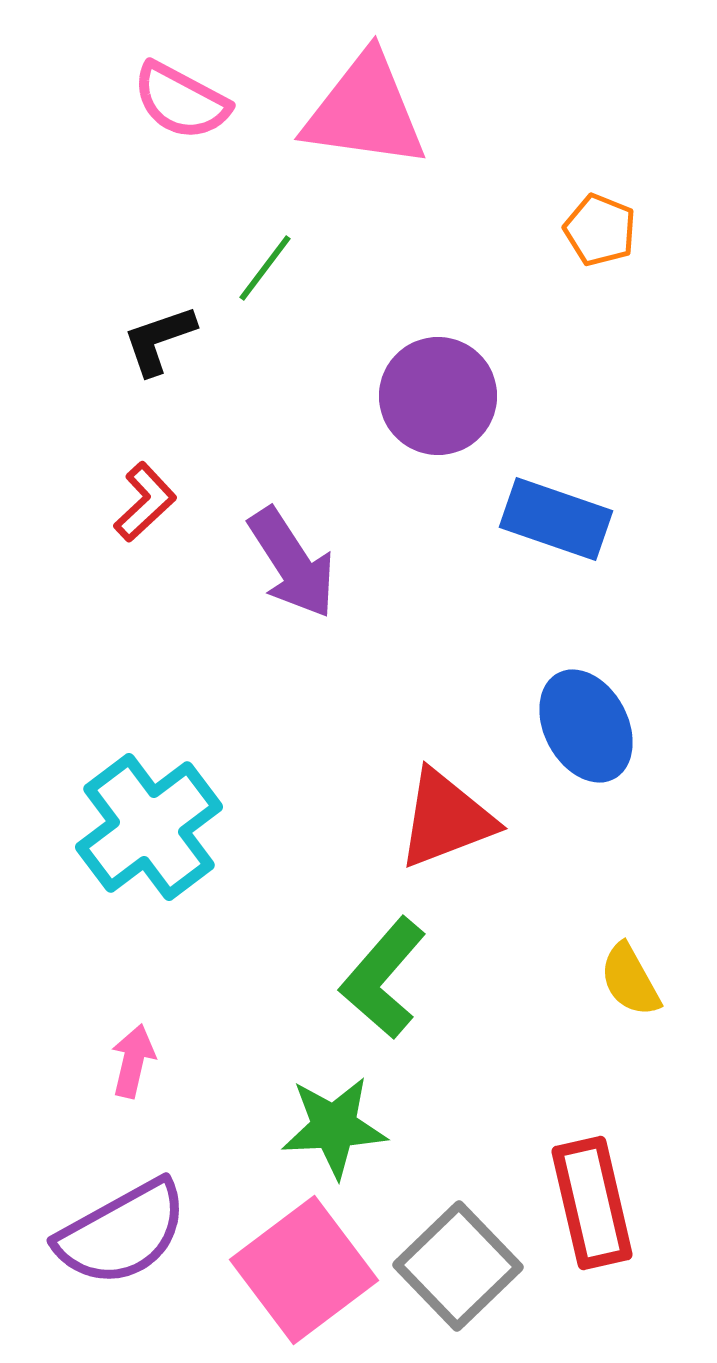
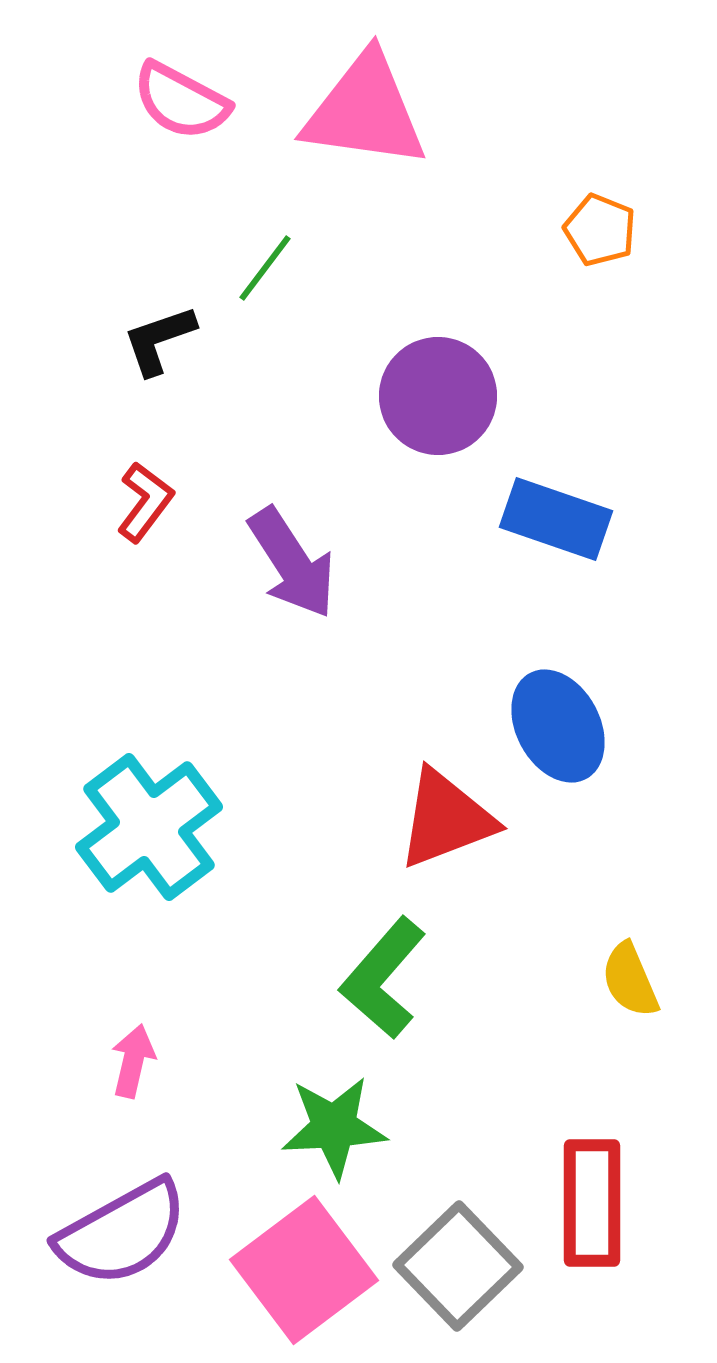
red L-shape: rotated 10 degrees counterclockwise
blue ellipse: moved 28 px left
yellow semicircle: rotated 6 degrees clockwise
red rectangle: rotated 13 degrees clockwise
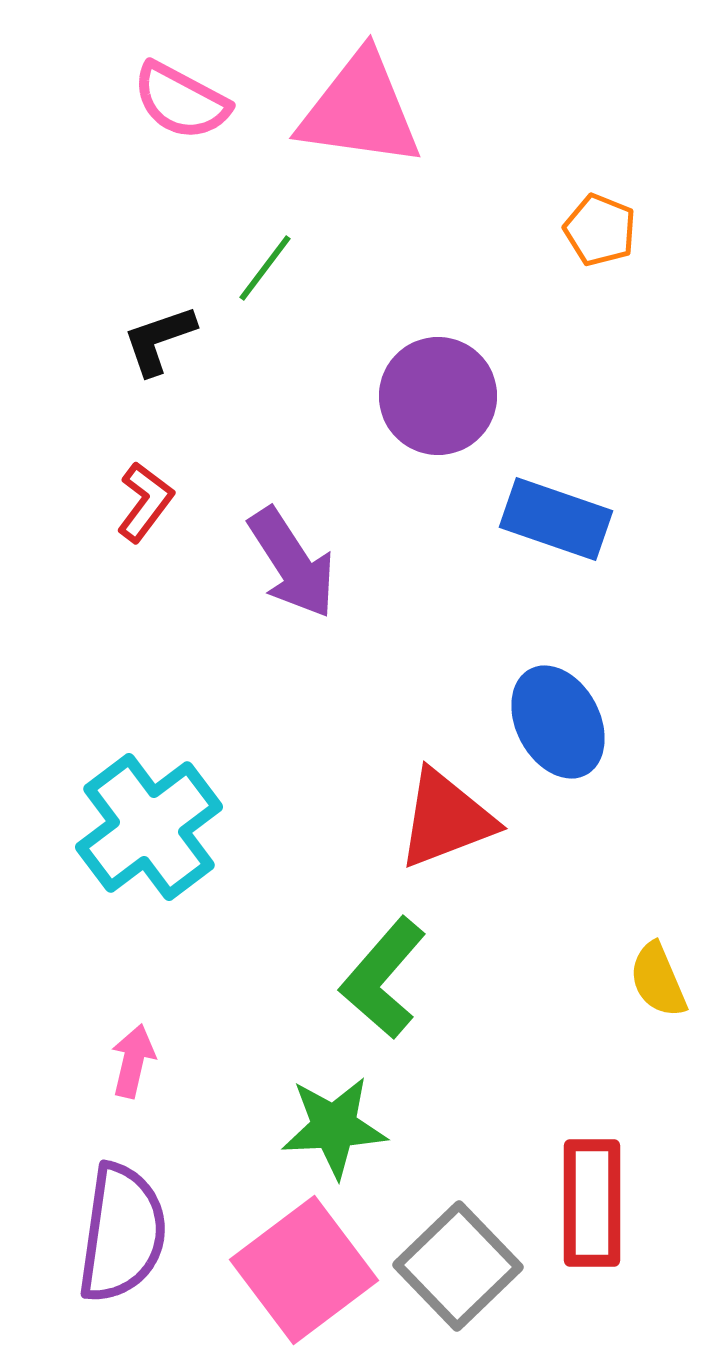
pink triangle: moved 5 px left, 1 px up
blue ellipse: moved 4 px up
yellow semicircle: moved 28 px right
purple semicircle: rotated 53 degrees counterclockwise
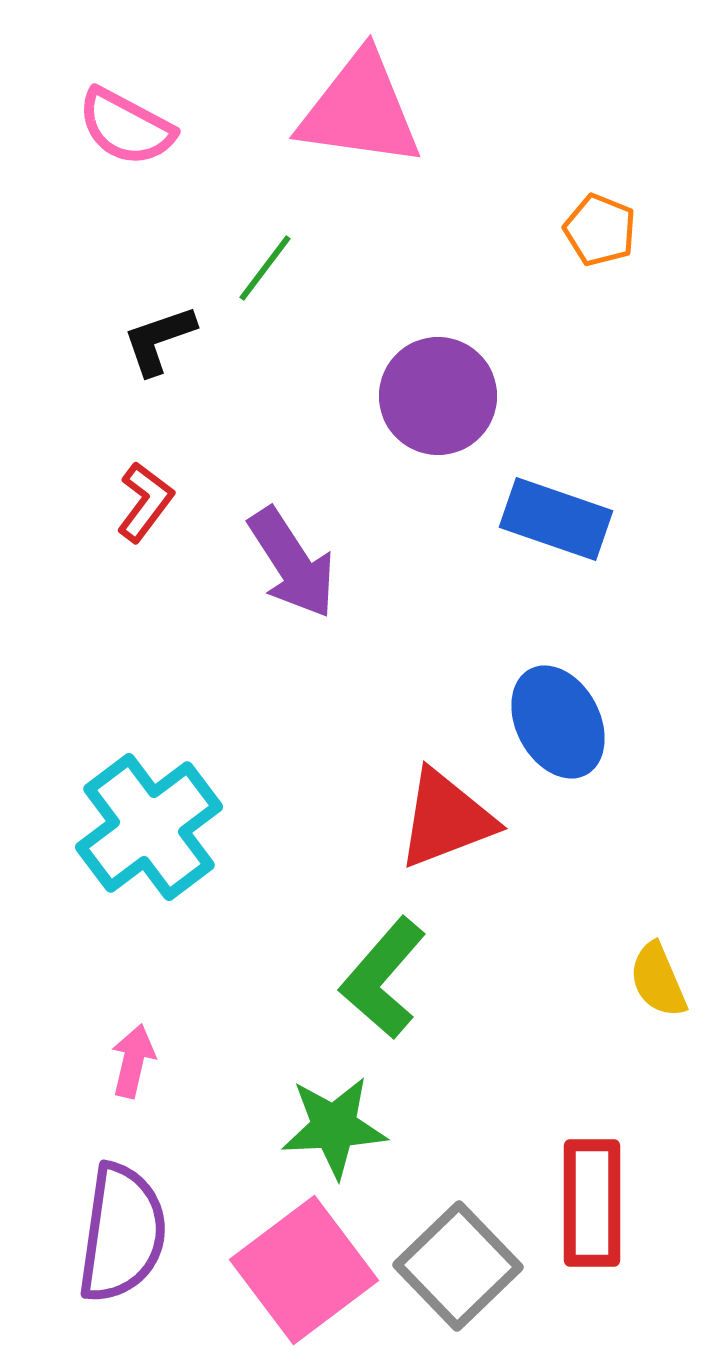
pink semicircle: moved 55 px left, 26 px down
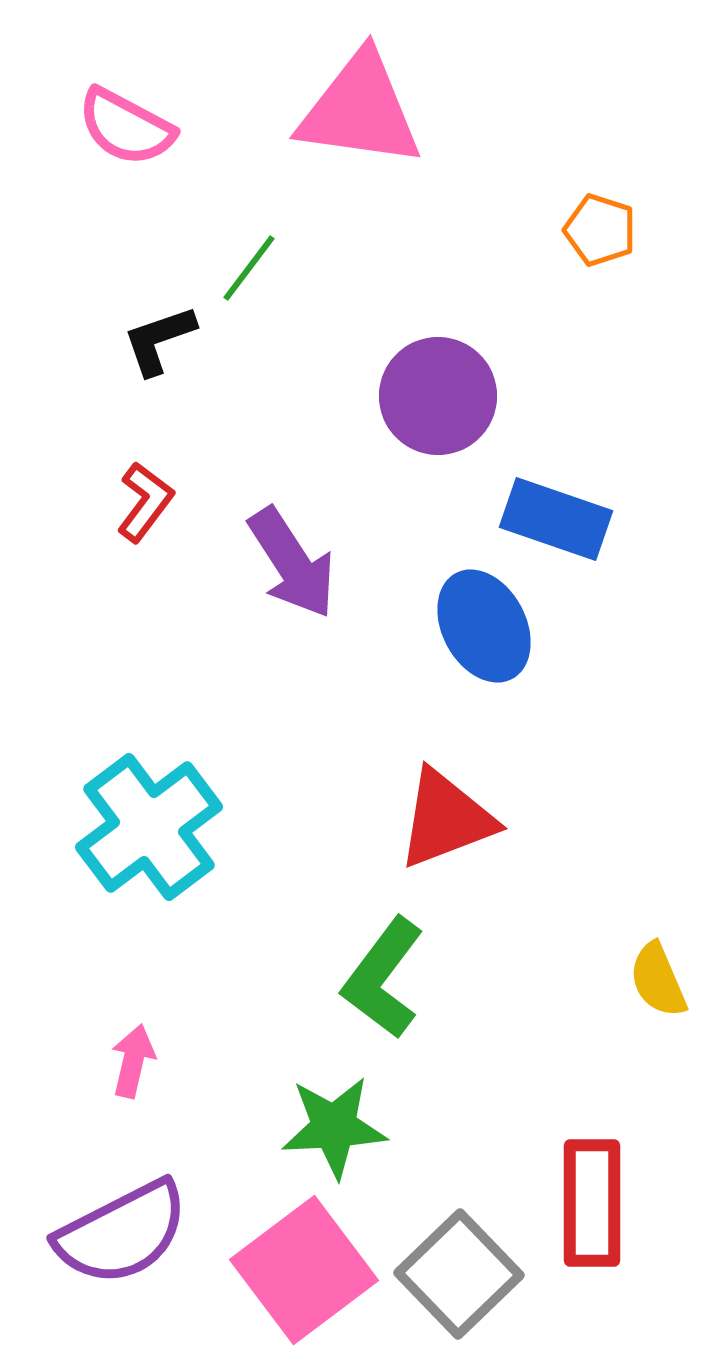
orange pentagon: rotated 4 degrees counterclockwise
green line: moved 16 px left
blue ellipse: moved 74 px left, 96 px up
green L-shape: rotated 4 degrees counterclockwise
purple semicircle: rotated 55 degrees clockwise
gray square: moved 1 px right, 8 px down
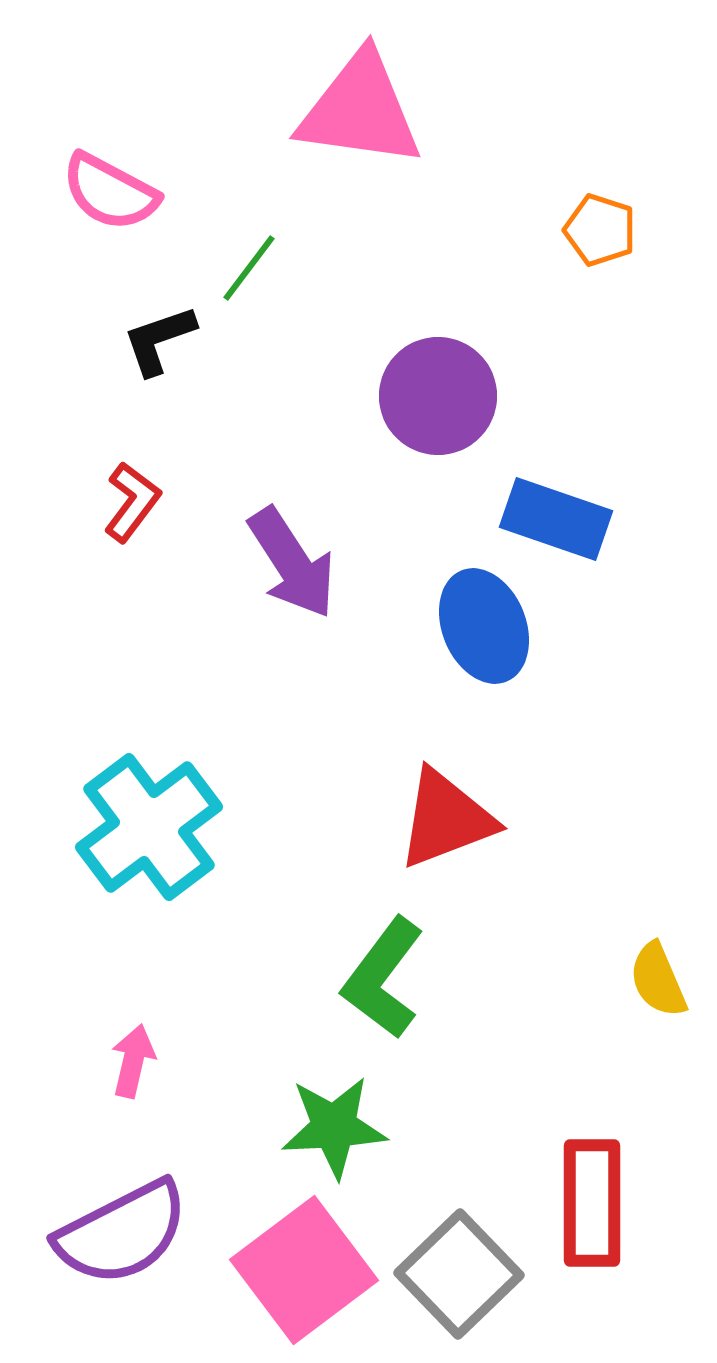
pink semicircle: moved 16 px left, 65 px down
red L-shape: moved 13 px left
blue ellipse: rotated 6 degrees clockwise
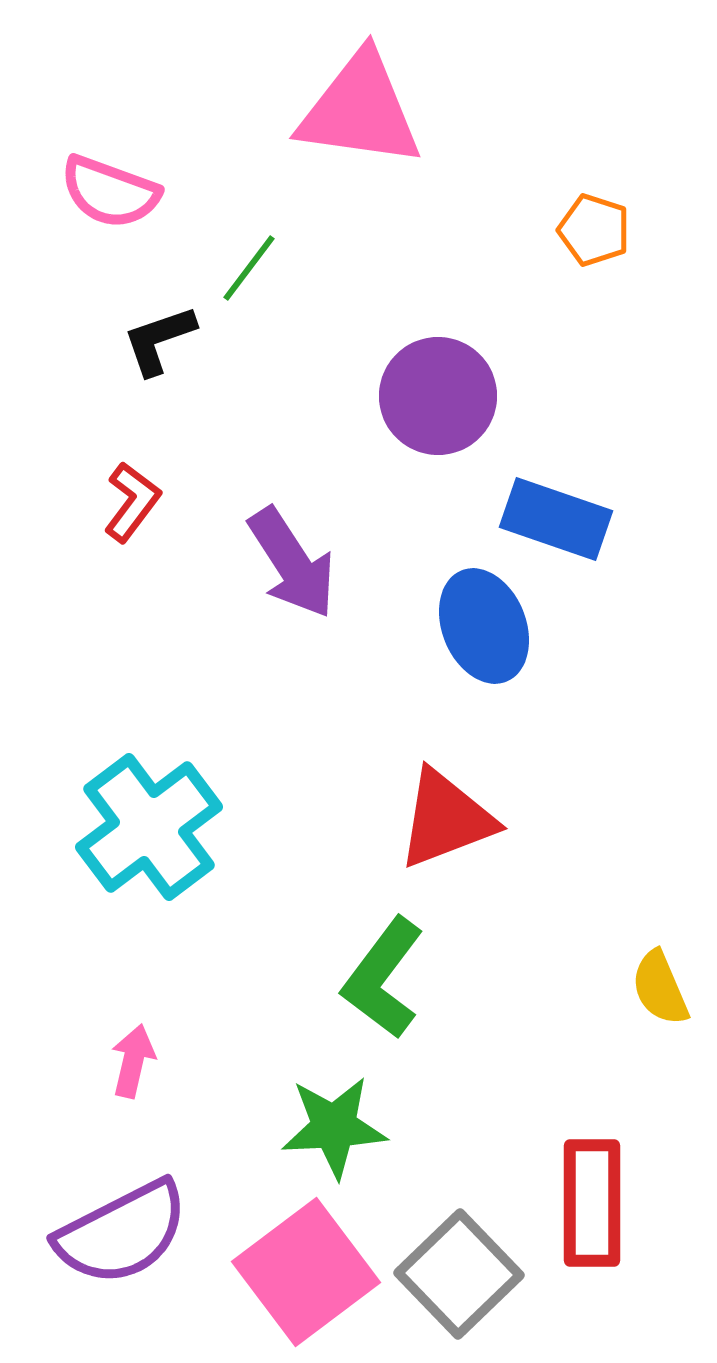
pink semicircle: rotated 8 degrees counterclockwise
orange pentagon: moved 6 px left
yellow semicircle: moved 2 px right, 8 px down
pink square: moved 2 px right, 2 px down
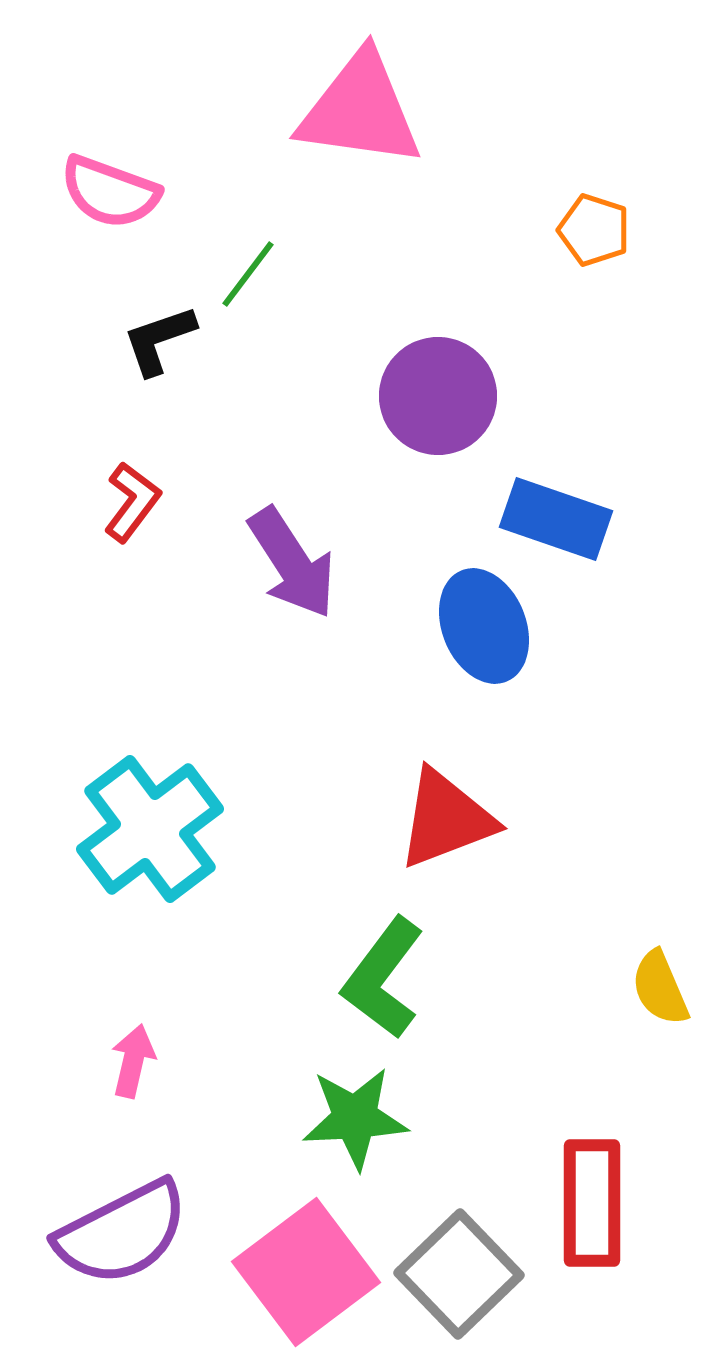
green line: moved 1 px left, 6 px down
cyan cross: moved 1 px right, 2 px down
green star: moved 21 px right, 9 px up
